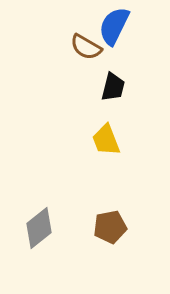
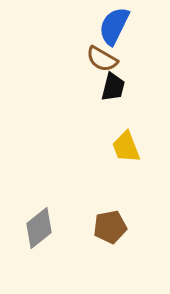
brown semicircle: moved 16 px right, 12 px down
yellow trapezoid: moved 20 px right, 7 px down
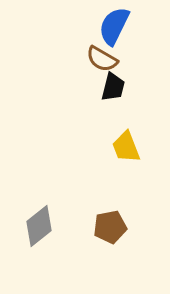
gray diamond: moved 2 px up
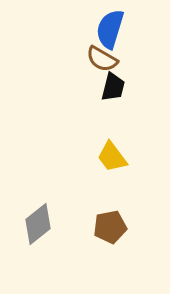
blue semicircle: moved 4 px left, 3 px down; rotated 9 degrees counterclockwise
yellow trapezoid: moved 14 px left, 10 px down; rotated 16 degrees counterclockwise
gray diamond: moved 1 px left, 2 px up
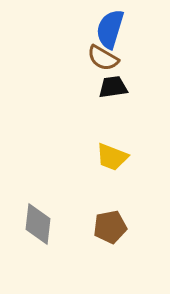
brown semicircle: moved 1 px right, 1 px up
black trapezoid: rotated 112 degrees counterclockwise
yellow trapezoid: rotated 32 degrees counterclockwise
gray diamond: rotated 45 degrees counterclockwise
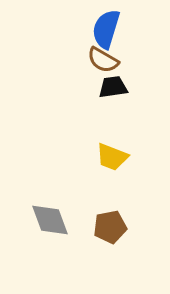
blue semicircle: moved 4 px left
brown semicircle: moved 2 px down
gray diamond: moved 12 px right, 4 px up; rotated 27 degrees counterclockwise
